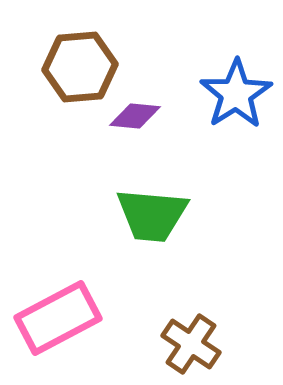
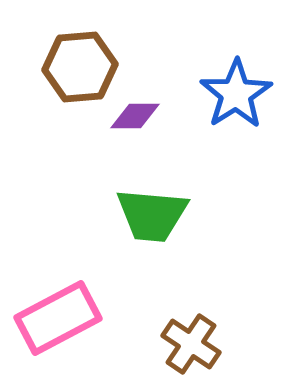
purple diamond: rotated 6 degrees counterclockwise
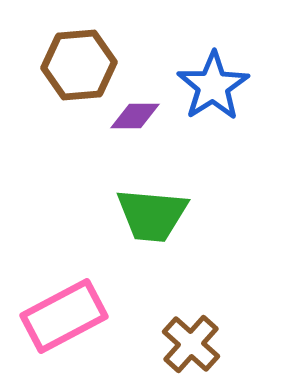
brown hexagon: moved 1 px left, 2 px up
blue star: moved 23 px left, 8 px up
pink rectangle: moved 6 px right, 2 px up
brown cross: rotated 8 degrees clockwise
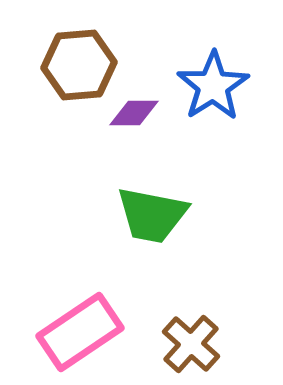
purple diamond: moved 1 px left, 3 px up
green trapezoid: rotated 6 degrees clockwise
pink rectangle: moved 16 px right, 16 px down; rotated 6 degrees counterclockwise
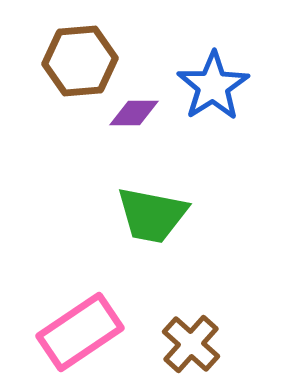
brown hexagon: moved 1 px right, 4 px up
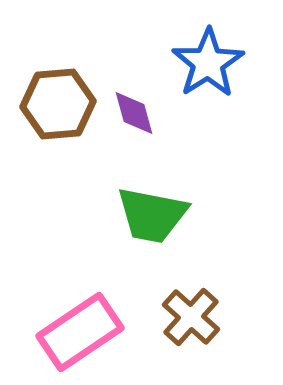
brown hexagon: moved 22 px left, 43 px down
blue star: moved 5 px left, 23 px up
purple diamond: rotated 75 degrees clockwise
brown cross: moved 27 px up
